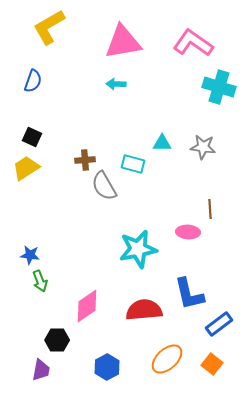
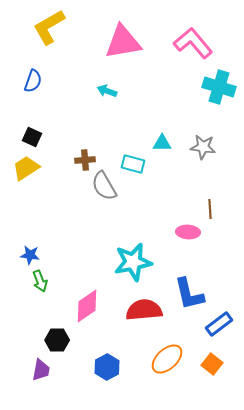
pink L-shape: rotated 15 degrees clockwise
cyan arrow: moved 9 px left, 7 px down; rotated 18 degrees clockwise
cyan star: moved 5 px left, 13 px down
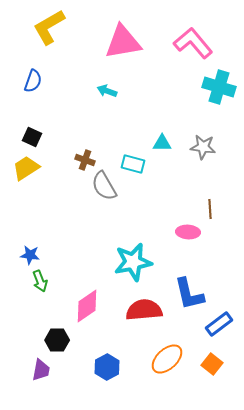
brown cross: rotated 24 degrees clockwise
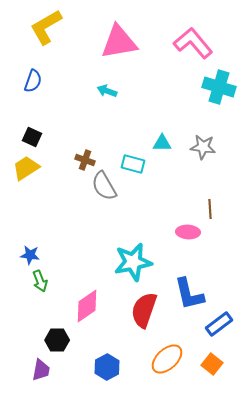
yellow L-shape: moved 3 px left
pink triangle: moved 4 px left
red semicircle: rotated 66 degrees counterclockwise
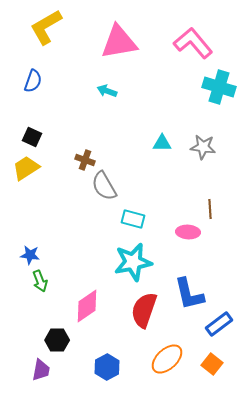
cyan rectangle: moved 55 px down
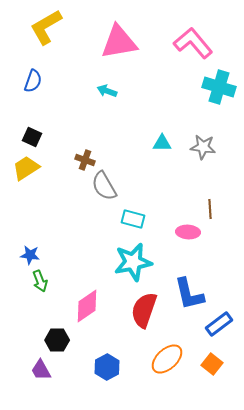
purple trapezoid: rotated 140 degrees clockwise
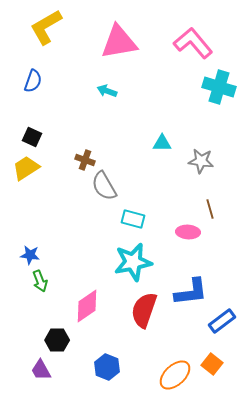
gray star: moved 2 px left, 14 px down
brown line: rotated 12 degrees counterclockwise
blue L-shape: moved 2 px right, 2 px up; rotated 84 degrees counterclockwise
blue rectangle: moved 3 px right, 3 px up
orange ellipse: moved 8 px right, 16 px down
blue hexagon: rotated 10 degrees counterclockwise
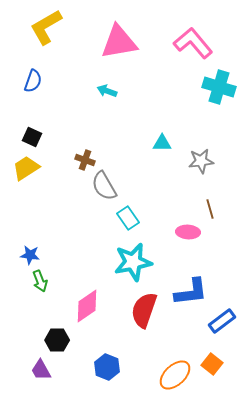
gray star: rotated 15 degrees counterclockwise
cyan rectangle: moved 5 px left, 1 px up; rotated 40 degrees clockwise
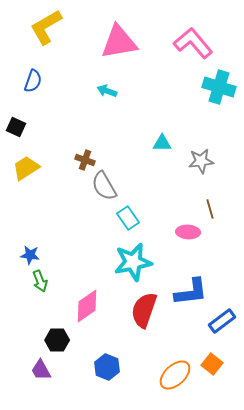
black square: moved 16 px left, 10 px up
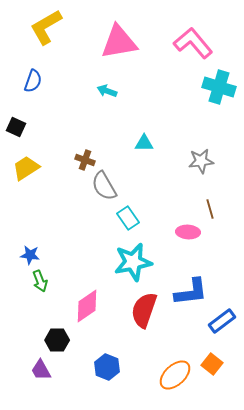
cyan triangle: moved 18 px left
